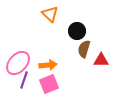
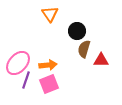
orange triangle: rotated 12 degrees clockwise
purple line: moved 2 px right
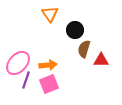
black circle: moved 2 px left, 1 px up
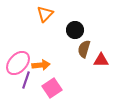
orange triangle: moved 5 px left; rotated 18 degrees clockwise
orange arrow: moved 7 px left
pink square: moved 3 px right, 4 px down; rotated 12 degrees counterclockwise
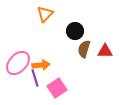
black circle: moved 1 px down
red triangle: moved 4 px right, 9 px up
purple line: moved 9 px right, 2 px up; rotated 36 degrees counterclockwise
pink square: moved 5 px right
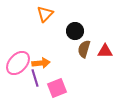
orange arrow: moved 2 px up
pink square: rotated 12 degrees clockwise
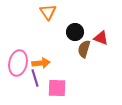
orange triangle: moved 3 px right, 2 px up; rotated 18 degrees counterclockwise
black circle: moved 1 px down
red triangle: moved 4 px left, 13 px up; rotated 21 degrees clockwise
pink ellipse: rotated 30 degrees counterclockwise
pink square: rotated 24 degrees clockwise
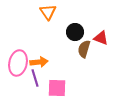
orange arrow: moved 2 px left, 1 px up
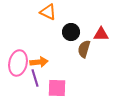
orange triangle: rotated 30 degrees counterclockwise
black circle: moved 4 px left
red triangle: moved 4 px up; rotated 21 degrees counterclockwise
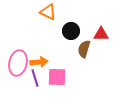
black circle: moved 1 px up
pink square: moved 11 px up
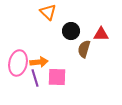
orange triangle: rotated 18 degrees clockwise
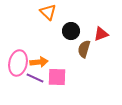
red triangle: rotated 21 degrees counterclockwise
purple line: rotated 48 degrees counterclockwise
